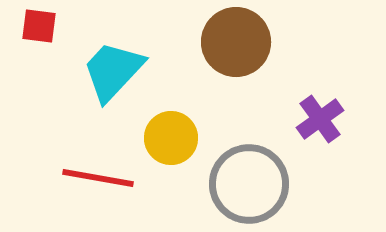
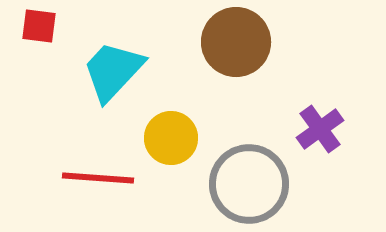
purple cross: moved 10 px down
red line: rotated 6 degrees counterclockwise
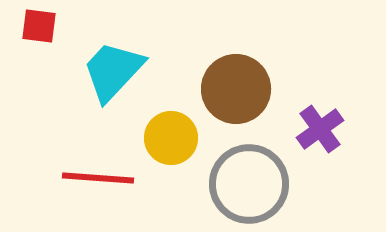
brown circle: moved 47 px down
